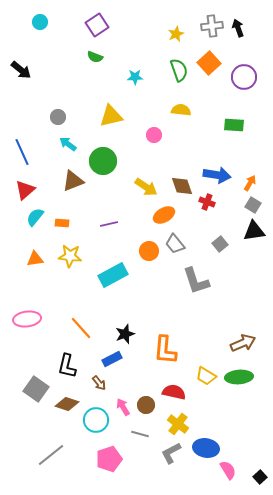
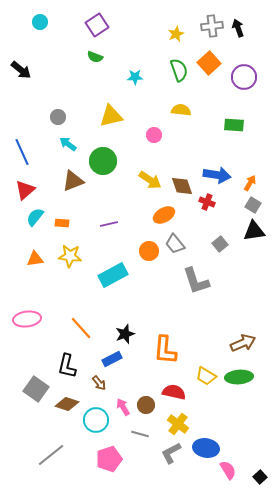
yellow arrow at (146, 187): moved 4 px right, 7 px up
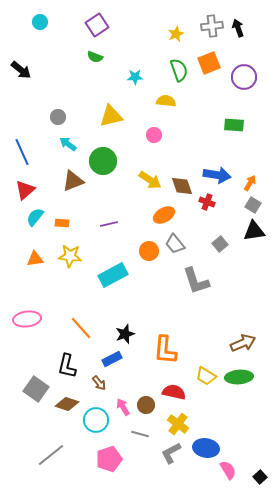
orange square at (209, 63): rotated 20 degrees clockwise
yellow semicircle at (181, 110): moved 15 px left, 9 px up
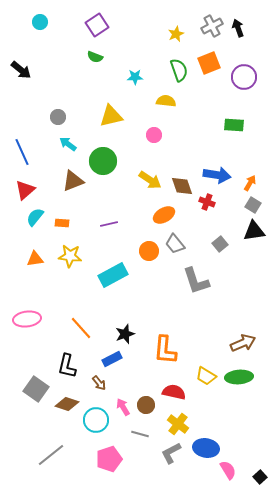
gray cross at (212, 26): rotated 20 degrees counterclockwise
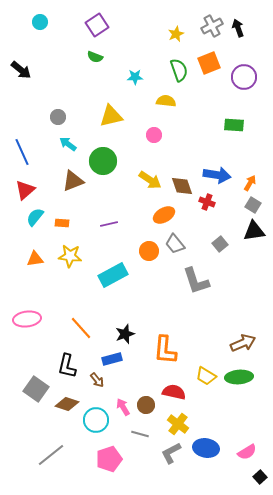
blue rectangle at (112, 359): rotated 12 degrees clockwise
brown arrow at (99, 383): moved 2 px left, 3 px up
pink semicircle at (228, 470): moved 19 px right, 18 px up; rotated 90 degrees clockwise
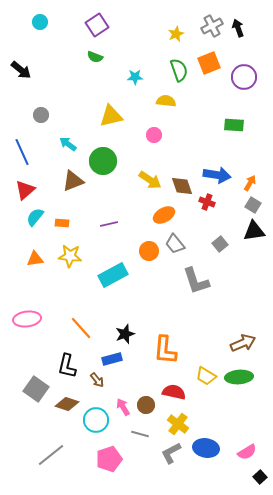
gray circle at (58, 117): moved 17 px left, 2 px up
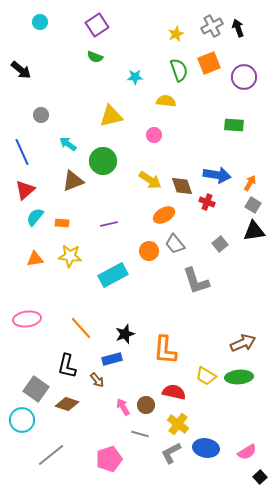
cyan circle at (96, 420): moved 74 px left
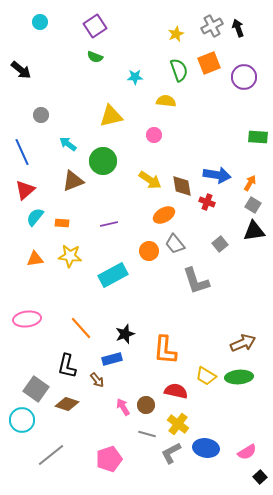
purple square at (97, 25): moved 2 px left, 1 px down
green rectangle at (234, 125): moved 24 px right, 12 px down
brown diamond at (182, 186): rotated 10 degrees clockwise
red semicircle at (174, 392): moved 2 px right, 1 px up
gray line at (140, 434): moved 7 px right
